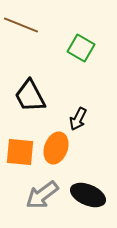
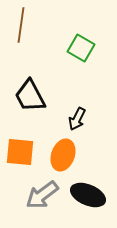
brown line: rotated 76 degrees clockwise
black arrow: moved 1 px left
orange ellipse: moved 7 px right, 7 px down
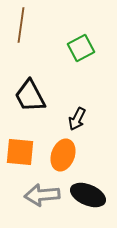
green square: rotated 32 degrees clockwise
gray arrow: rotated 32 degrees clockwise
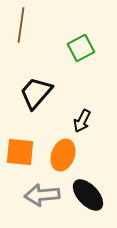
black trapezoid: moved 6 px right, 3 px up; rotated 69 degrees clockwise
black arrow: moved 5 px right, 2 px down
black ellipse: rotated 24 degrees clockwise
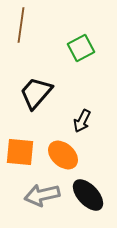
orange ellipse: rotated 68 degrees counterclockwise
gray arrow: rotated 8 degrees counterclockwise
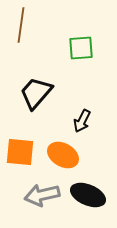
green square: rotated 24 degrees clockwise
orange ellipse: rotated 12 degrees counterclockwise
black ellipse: rotated 24 degrees counterclockwise
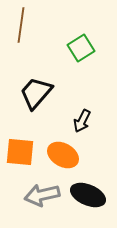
green square: rotated 28 degrees counterclockwise
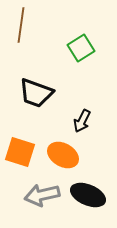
black trapezoid: rotated 111 degrees counterclockwise
orange square: rotated 12 degrees clockwise
